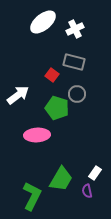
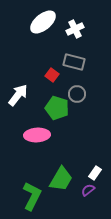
white arrow: rotated 15 degrees counterclockwise
purple semicircle: moved 1 px right, 1 px up; rotated 64 degrees clockwise
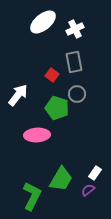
gray rectangle: rotated 65 degrees clockwise
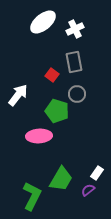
green pentagon: moved 3 px down
pink ellipse: moved 2 px right, 1 px down
white rectangle: moved 2 px right
